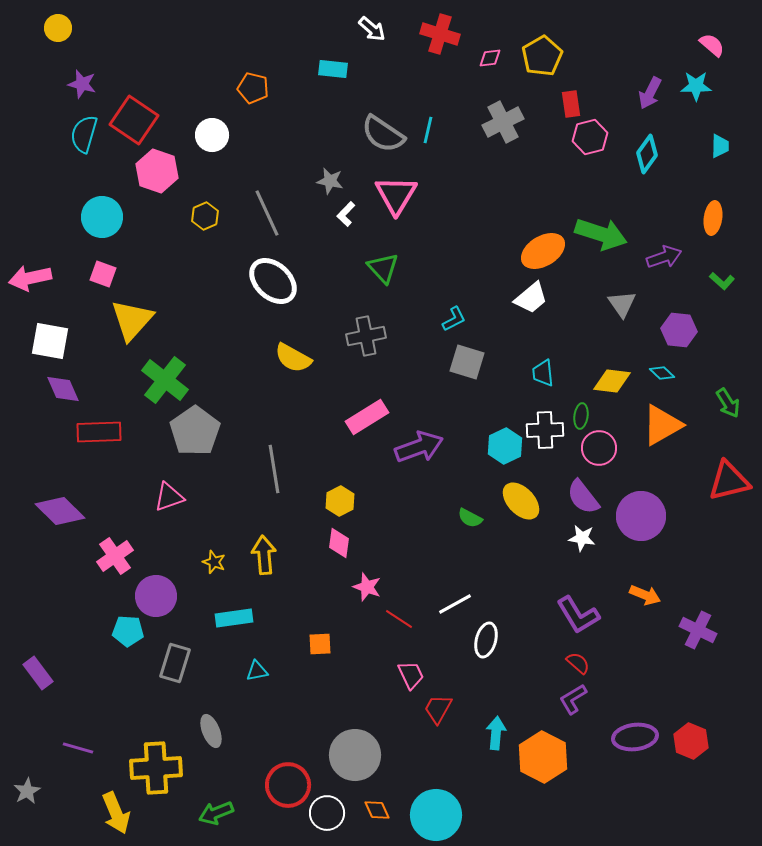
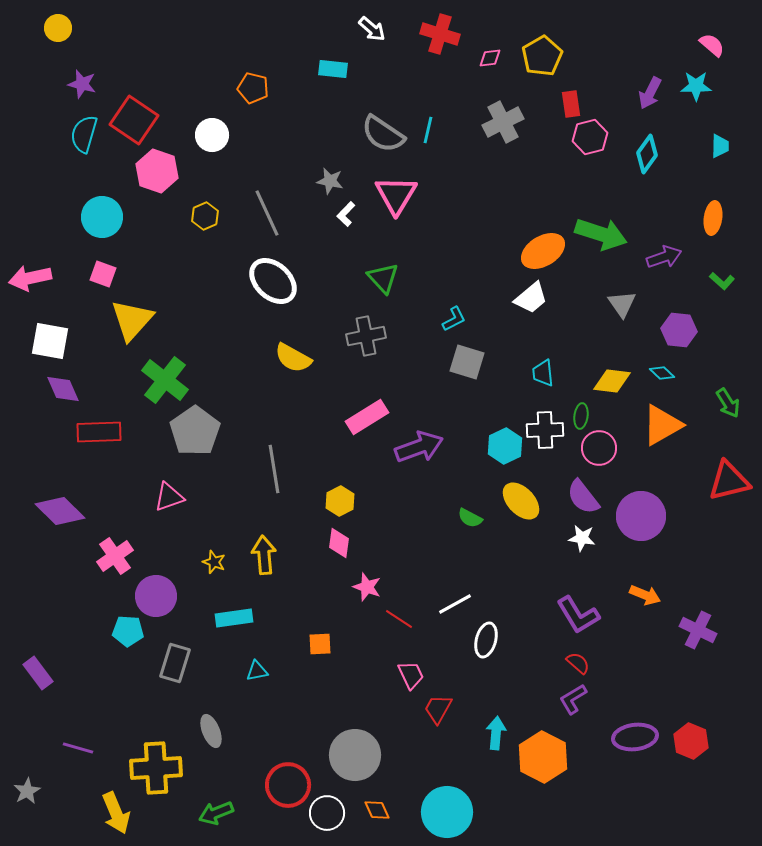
green triangle at (383, 268): moved 10 px down
cyan circle at (436, 815): moved 11 px right, 3 px up
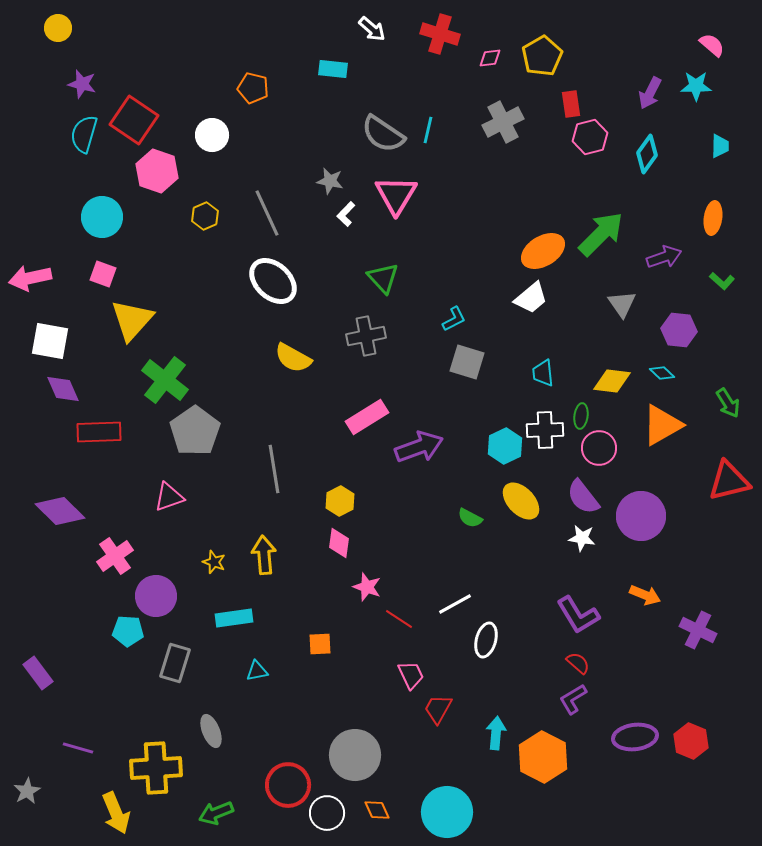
green arrow at (601, 234): rotated 63 degrees counterclockwise
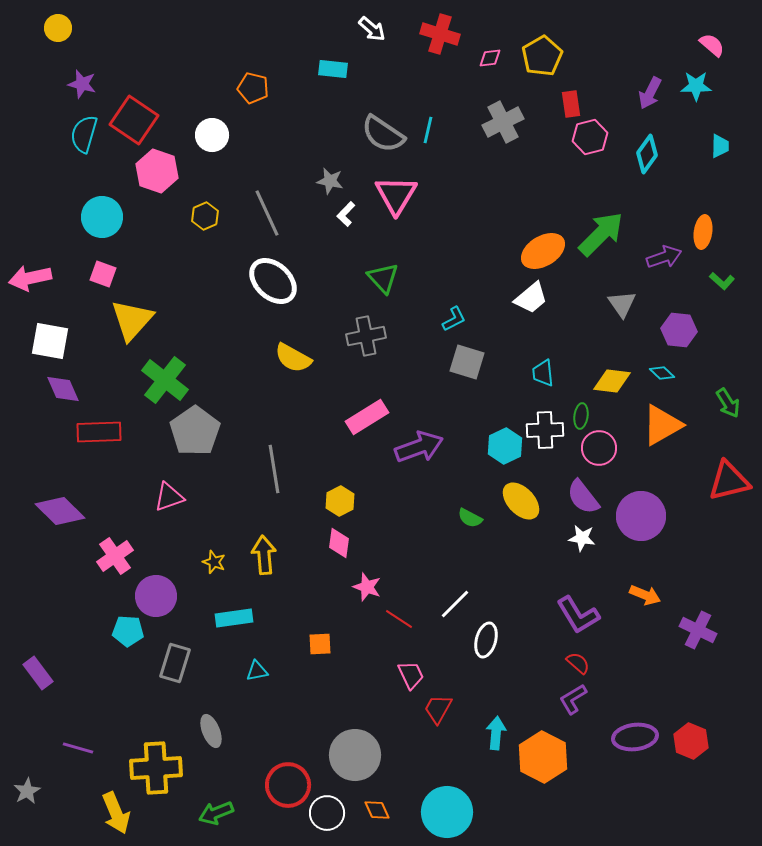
orange ellipse at (713, 218): moved 10 px left, 14 px down
white line at (455, 604): rotated 16 degrees counterclockwise
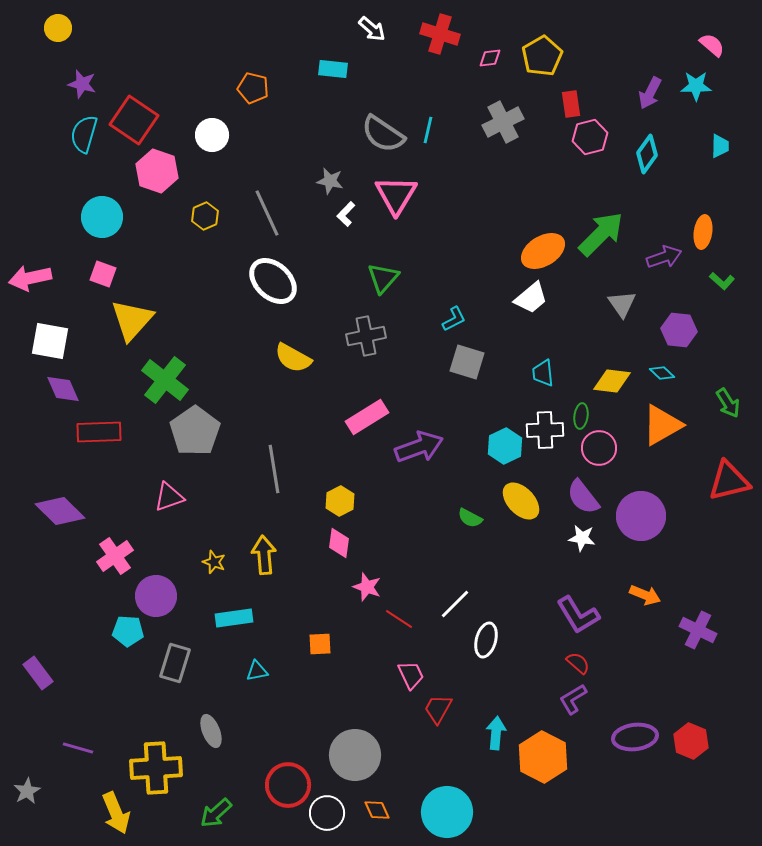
green triangle at (383, 278): rotated 24 degrees clockwise
green arrow at (216, 813): rotated 20 degrees counterclockwise
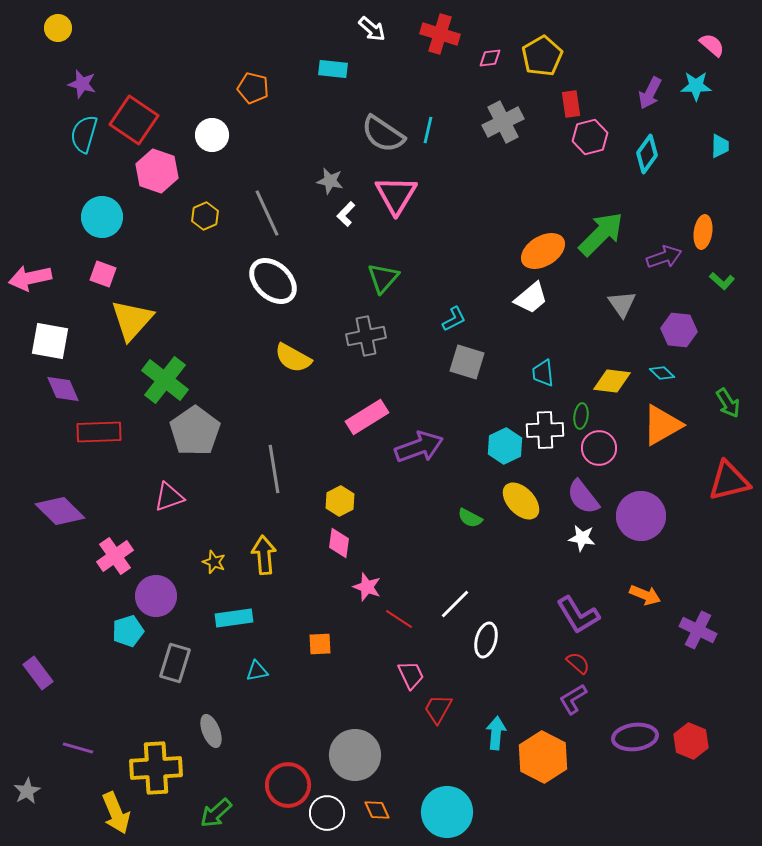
cyan pentagon at (128, 631): rotated 20 degrees counterclockwise
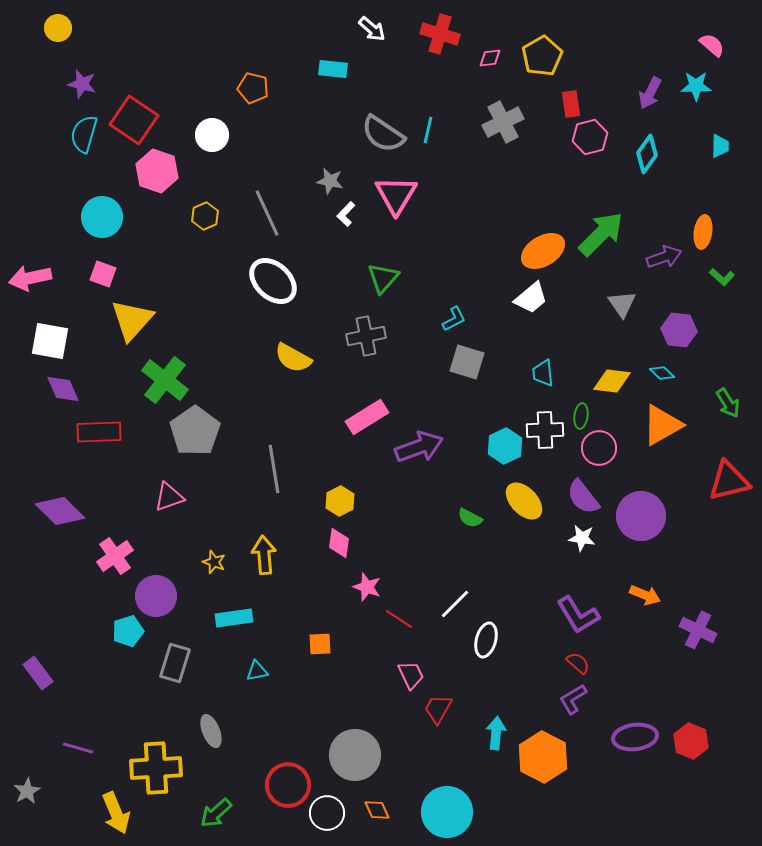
green L-shape at (722, 281): moved 4 px up
yellow ellipse at (521, 501): moved 3 px right
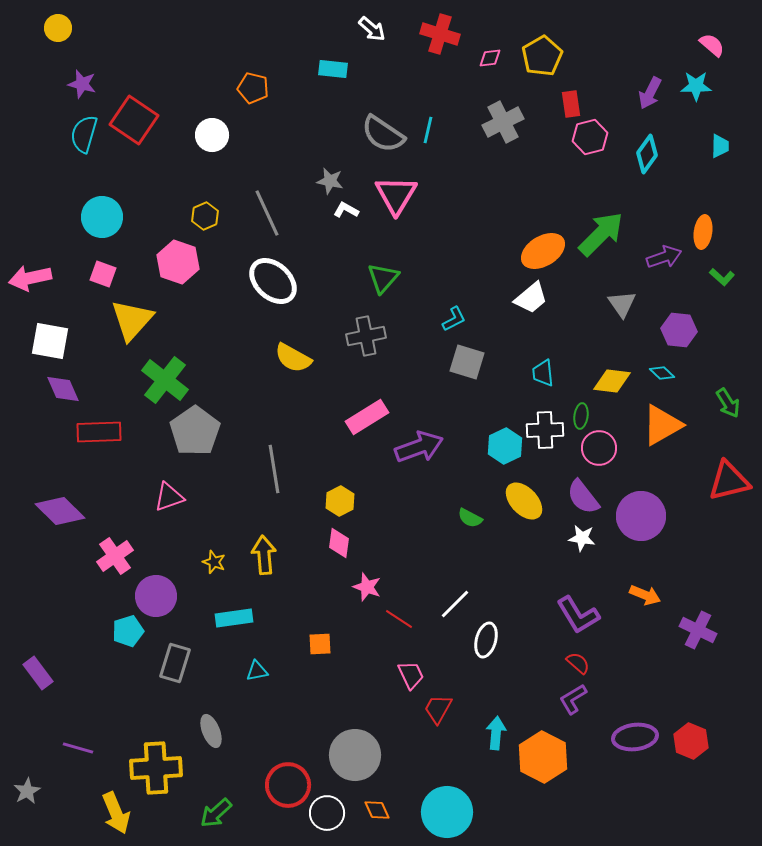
pink hexagon at (157, 171): moved 21 px right, 91 px down
white L-shape at (346, 214): moved 4 px up; rotated 75 degrees clockwise
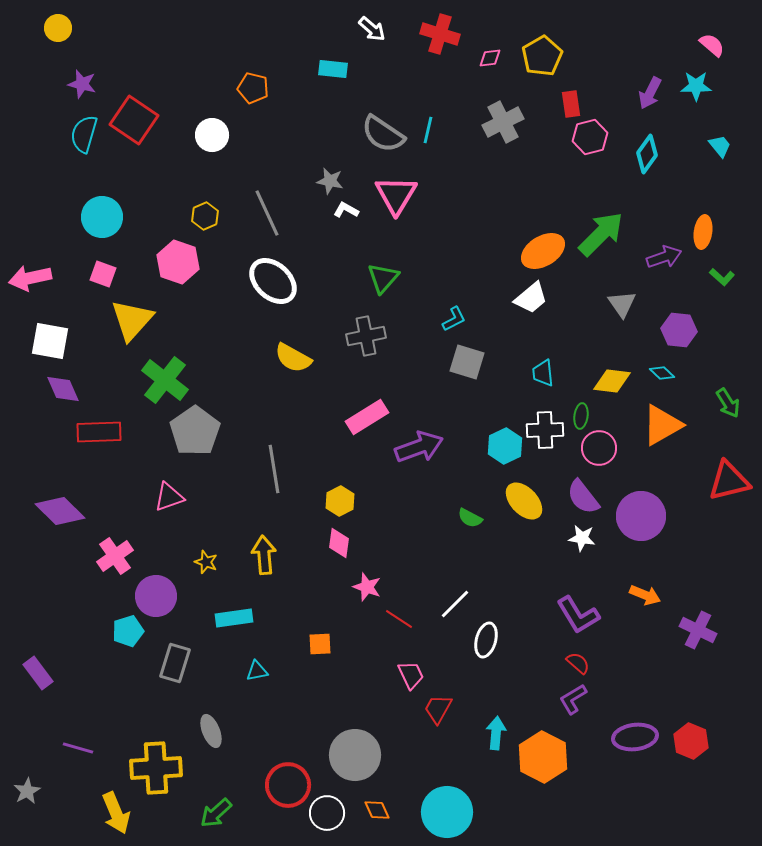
cyan trapezoid at (720, 146): rotated 40 degrees counterclockwise
yellow star at (214, 562): moved 8 px left
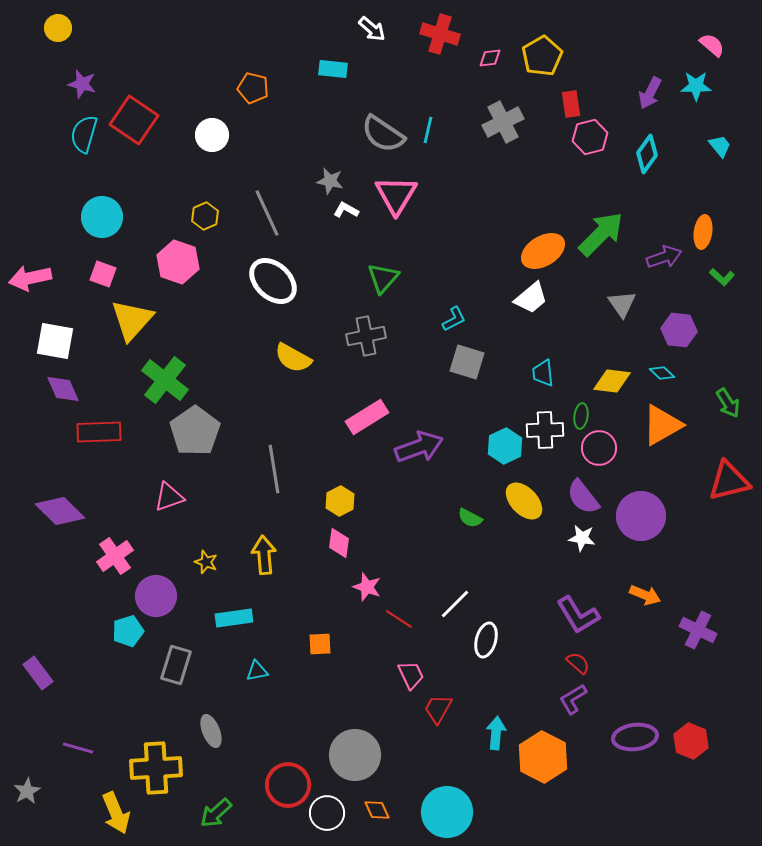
white square at (50, 341): moved 5 px right
gray rectangle at (175, 663): moved 1 px right, 2 px down
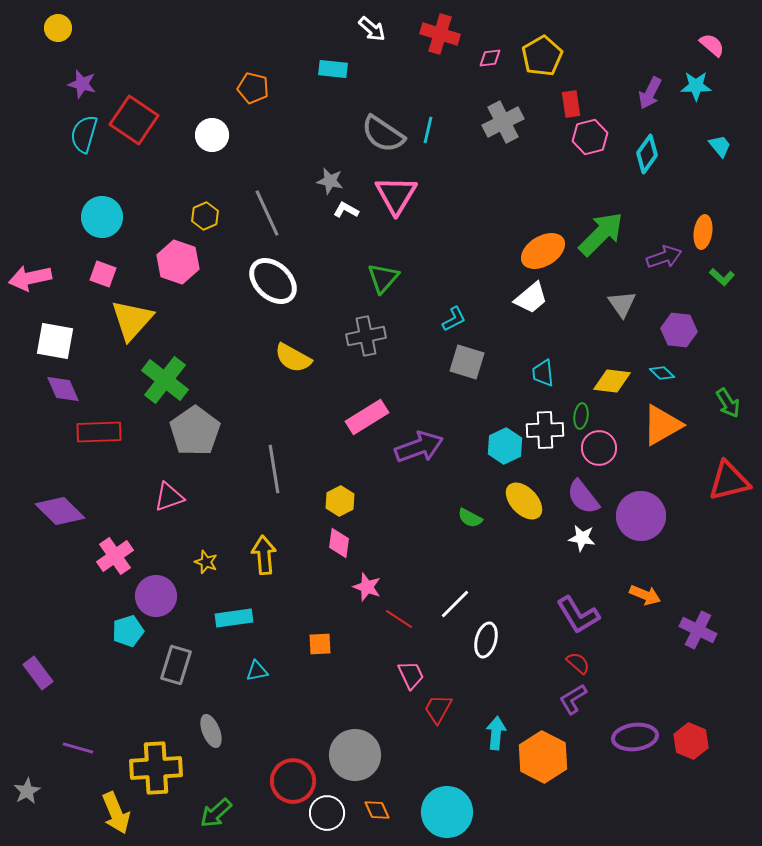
red circle at (288, 785): moved 5 px right, 4 px up
